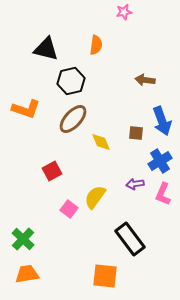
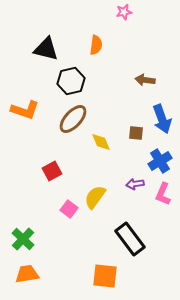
orange L-shape: moved 1 px left, 1 px down
blue arrow: moved 2 px up
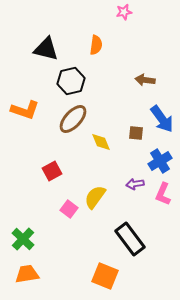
blue arrow: rotated 16 degrees counterclockwise
orange square: rotated 16 degrees clockwise
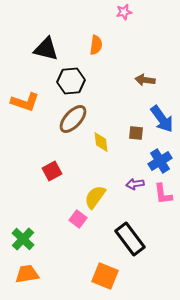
black hexagon: rotated 8 degrees clockwise
orange L-shape: moved 8 px up
yellow diamond: rotated 15 degrees clockwise
pink L-shape: rotated 30 degrees counterclockwise
pink square: moved 9 px right, 10 px down
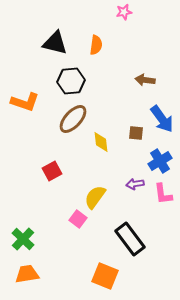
black triangle: moved 9 px right, 6 px up
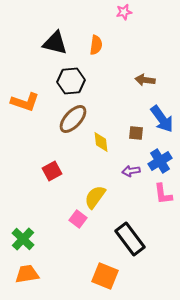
purple arrow: moved 4 px left, 13 px up
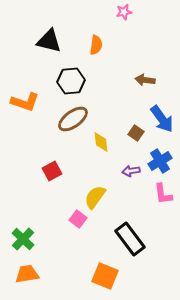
black triangle: moved 6 px left, 2 px up
brown ellipse: rotated 12 degrees clockwise
brown square: rotated 28 degrees clockwise
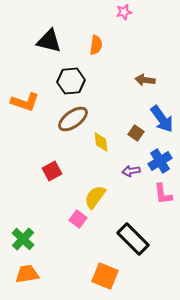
black rectangle: moved 3 px right; rotated 8 degrees counterclockwise
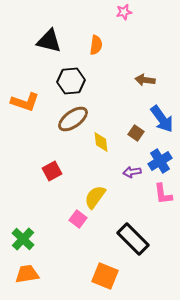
purple arrow: moved 1 px right, 1 px down
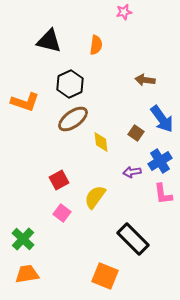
black hexagon: moved 1 px left, 3 px down; rotated 20 degrees counterclockwise
red square: moved 7 px right, 9 px down
pink square: moved 16 px left, 6 px up
